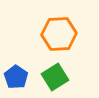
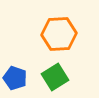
blue pentagon: moved 1 px left, 1 px down; rotated 15 degrees counterclockwise
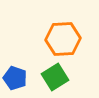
orange hexagon: moved 4 px right, 5 px down
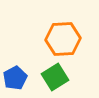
blue pentagon: rotated 25 degrees clockwise
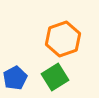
orange hexagon: rotated 16 degrees counterclockwise
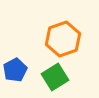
blue pentagon: moved 8 px up
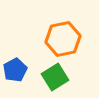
orange hexagon: rotated 8 degrees clockwise
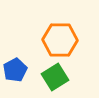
orange hexagon: moved 3 px left, 1 px down; rotated 12 degrees clockwise
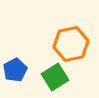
orange hexagon: moved 11 px right, 4 px down; rotated 12 degrees counterclockwise
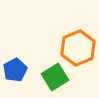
orange hexagon: moved 7 px right, 4 px down; rotated 12 degrees counterclockwise
